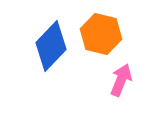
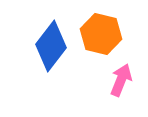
blue diamond: rotated 6 degrees counterclockwise
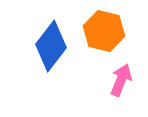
orange hexagon: moved 3 px right, 3 px up
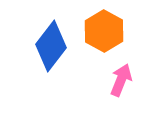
orange hexagon: rotated 15 degrees clockwise
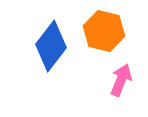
orange hexagon: rotated 15 degrees counterclockwise
